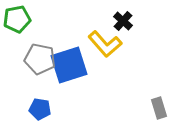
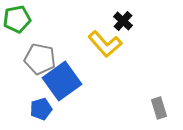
blue square: moved 7 px left, 16 px down; rotated 18 degrees counterclockwise
blue pentagon: moved 1 px right; rotated 25 degrees counterclockwise
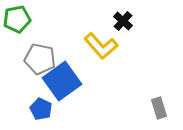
yellow L-shape: moved 4 px left, 2 px down
blue pentagon: rotated 30 degrees counterclockwise
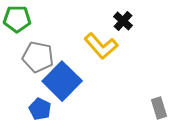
green pentagon: rotated 12 degrees clockwise
gray pentagon: moved 2 px left, 2 px up
blue square: rotated 9 degrees counterclockwise
blue pentagon: moved 1 px left
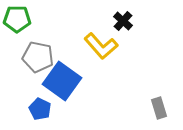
blue square: rotated 9 degrees counterclockwise
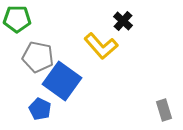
gray rectangle: moved 5 px right, 2 px down
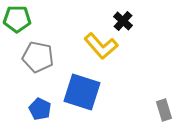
blue square: moved 20 px right, 11 px down; rotated 18 degrees counterclockwise
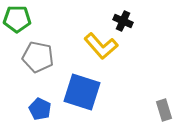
black cross: rotated 18 degrees counterclockwise
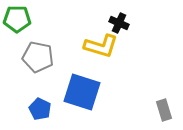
black cross: moved 4 px left, 2 px down
yellow L-shape: rotated 32 degrees counterclockwise
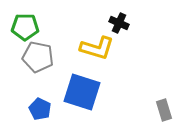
green pentagon: moved 8 px right, 8 px down
yellow L-shape: moved 4 px left, 2 px down
